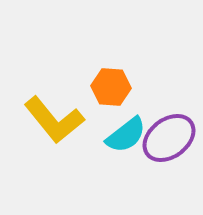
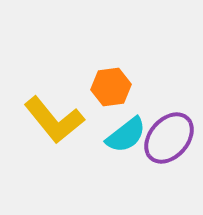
orange hexagon: rotated 12 degrees counterclockwise
purple ellipse: rotated 12 degrees counterclockwise
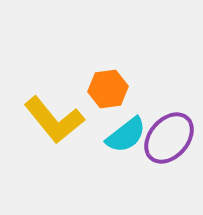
orange hexagon: moved 3 px left, 2 px down
